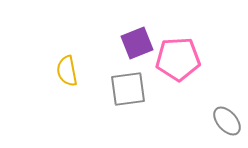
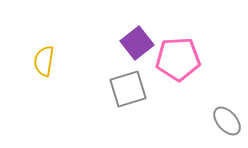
purple square: rotated 16 degrees counterclockwise
yellow semicircle: moved 23 px left, 10 px up; rotated 20 degrees clockwise
gray square: rotated 9 degrees counterclockwise
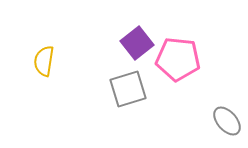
pink pentagon: rotated 9 degrees clockwise
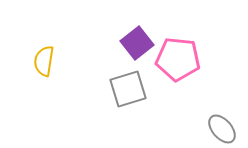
gray ellipse: moved 5 px left, 8 px down
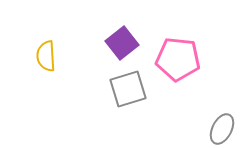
purple square: moved 15 px left
yellow semicircle: moved 2 px right, 5 px up; rotated 12 degrees counterclockwise
gray ellipse: rotated 68 degrees clockwise
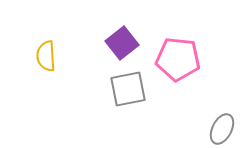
gray square: rotated 6 degrees clockwise
